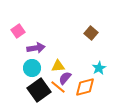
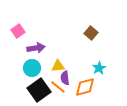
purple semicircle: rotated 48 degrees counterclockwise
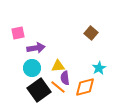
pink square: moved 2 px down; rotated 24 degrees clockwise
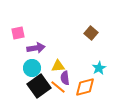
black square: moved 4 px up
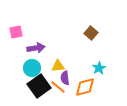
pink square: moved 2 px left, 1 px up
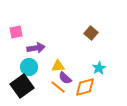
cyan circle: moved 3 px left, 1 px up
purple semicircle: rotated 40 degrees counterclockwise
black square: moved 17 px left
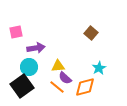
orange line: moved 1 px left
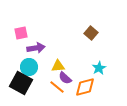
pink square: moved 5 px right, 1 px down
black square: moved 1 px left, 3 px up; rotated 25 degrees counterclockwise
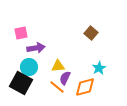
purple semicircle: rotated 72 degrees clockwise
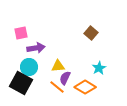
orange diamond: rotated 45 degrees clockwise
